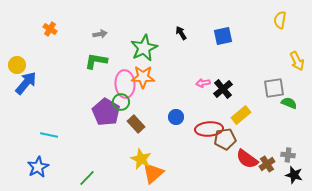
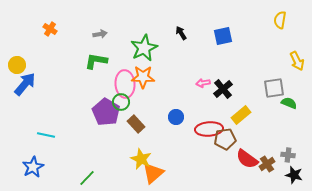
blue arrow: moved 1 px left, 1 px down
cyan line: moved 3 px left
blue star: moved 5 px left
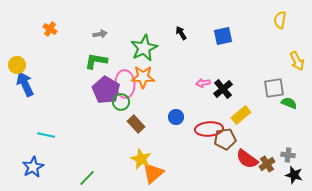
blue arrow: rotated 65 degrees counterclockwise
purple pentagon: moved 22 px up
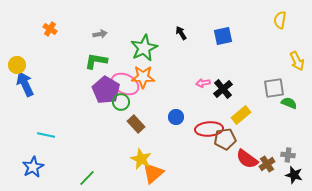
pink ellipse: rotated 60 degrees counterclockwise
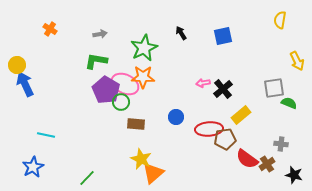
brown rectangle: rotated 42 degrees counterclockwise
gray cross: moved 7 px left, 11 px up
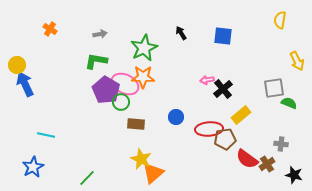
blue square: rotated 18 degrees clockwise
pink arrow: moved 4 px right, 3 px up
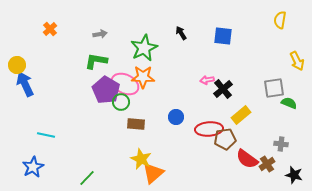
orange cross: rotated 16 degrees clockwise
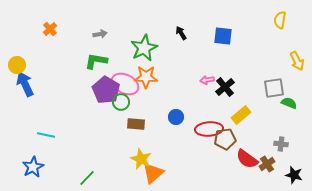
orange star: moved 3 px right
black cross: moved 2 px right, 2 px up
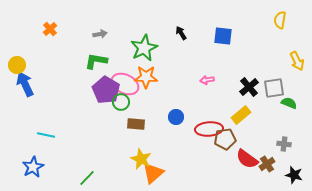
black cross: moved 24 px right
gray cross: moved 3 px right
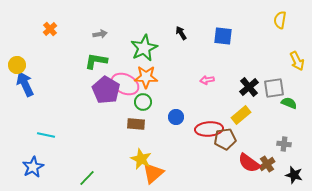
green circle: moved 22 px right
red semicircle: moved 2 px right, 4 px down
